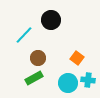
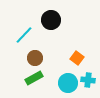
brown circle: moved 3 px left
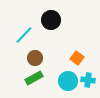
cyan circle: moved 2 px up
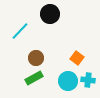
black circle: moved 1 px left, 6 px up
cyan line: moved 4 px left, 4 px up
brown circle: moved 1 px right
